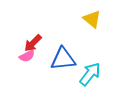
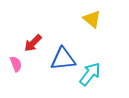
pink semicircle: moved 11 px left, 8 px down; rotated 84 degrees counterclockwise
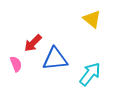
blue triangle: moved 8 px left
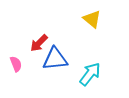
red arrow: moved 6 px right
